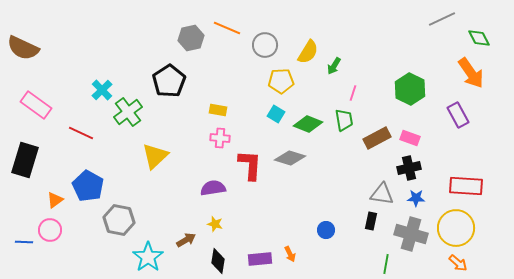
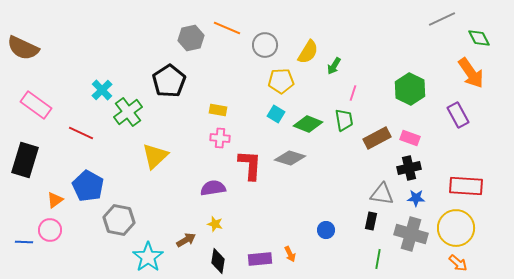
green line at (386, 264): moved 8 px left, 5 px up
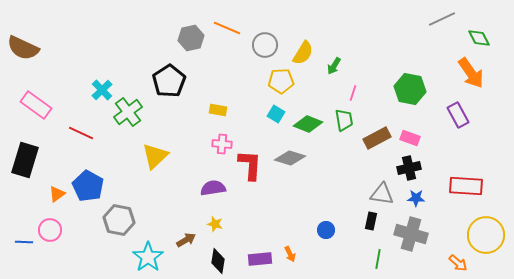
yellow semicircle at (308, 52): moved 5 px left, 1 px down
green hexagon at (410, 89): rotated 16 degrees counterclockwise
pink cross at (220, 138): moved 2 px right, 6 px down
orange triangle at (55, 200): moved 2 px right, 6 px up
yellow circle at (456, 228): moved 30 px right, 7 px down
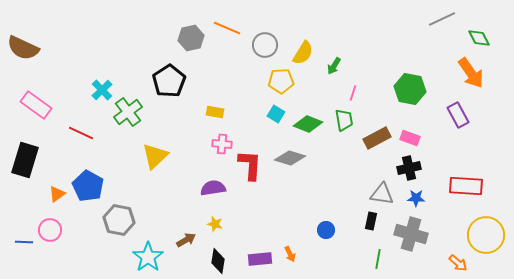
yellow rectangle at (218, 110): moved 3 px left, 2 px down
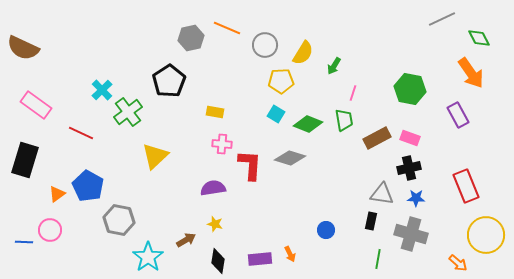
red rectangle at (466, 186): rotated 64 degrees clockwise
